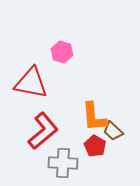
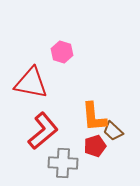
red pentagon: rotated 25 degrees clockwise
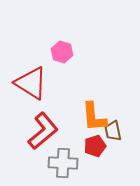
red triangle: rotated 21 degrees clockwise
brown trapezoid: rotated 35 degrees clockwise
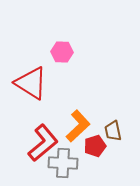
pink hexagon: rotated 15 degrees counterclockwise
orange L-shape: moved 16 px left, 9 px down; rotated 128 degrees counterclockwise
red L-shape: moved 12 px down
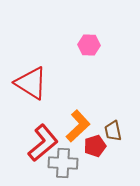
pink hexagon: moved 27 px right, 7 px up
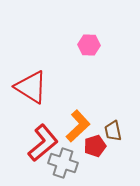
red triangle: moved 4 px down
gray cross: rotated 16 degrees clockwise
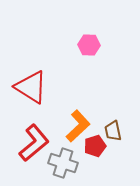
red L-shape: moved 9 px left
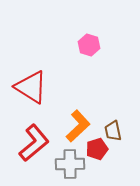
pink hexagon: rotated 15 degrees clockwise
red pentagon: moved 2 px right, 3 px down
gray cross: moved 7 px right, 1 px down; rotated 20 degrees counterclockwise
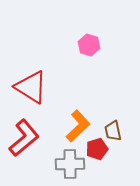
red L-shape: moved 10 px left, 5 px up
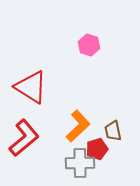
gray cross: moved 10 px right, 1 px up
